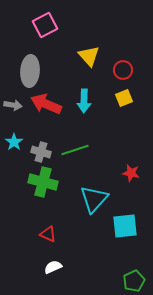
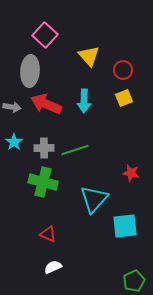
pink square: moved 10 px down; rotated 20 degrees counterclockwise
gray arrow: moved 1 px left, 2 px down
gray cross: moved 3 px right, 4 px up; rotated 18 degrees counterclockwise
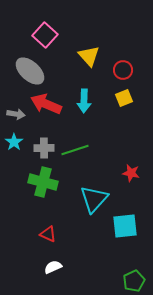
gray ellipse: rotated 52 degrees counterclockwise
gray arrow: moved 4 px right, 7 px down
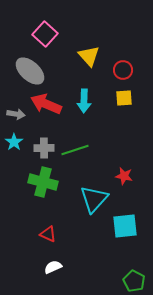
pink square: moved 1 px up
yellow square: rotated 18 degrees clockwise
red star: moved 7 px left, 3 px down
green pentagon: rotated 20 degrees counterclockwise
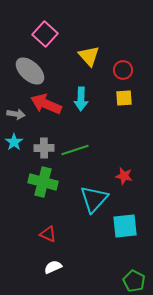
cyan arrow: moved 3 px left, 2 px up
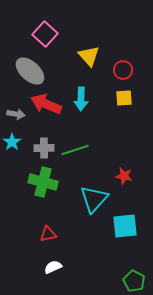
cyan star: moved 2 px left
red triangle: rotated 36 degrees counterclockwise
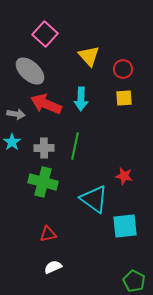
red circle: moved 1 px up
green line: moved 4 px up; rotated 60 degrees counterclockwise
cyan triangle: rotated 36 degrees counterclockwise
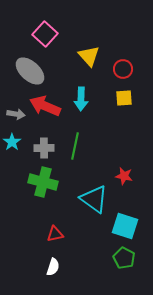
red arrow: moved 1 px left, 2 px down
cyan square: rotated 24 degrees clockwise
red triangle: moved 7 px right
white semicircle: rotated 132 degrees clockwise
green pentagon: moved 10 px left, 23 px up
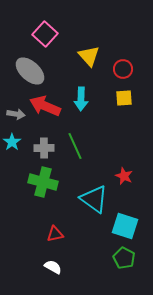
green line: rotated 36 degrees counterclockwise
red star: rotated 12 degrees clockwise
white semicircle: rotated 78 degrees counterclockwise
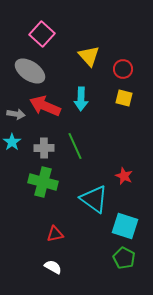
pink square: moved 3 px left
gray ellipse: rotated 8 degrees counterclockwise
yellow square: rotated 18 degrees clockwise
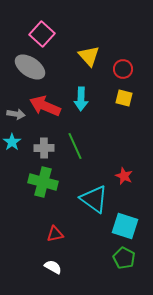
gray ellipse: moved 4 px up
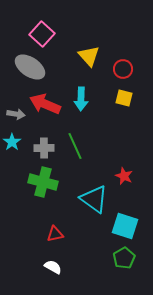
red arrow: moved 2 px up
green pentagon: rotated 15 degrees clockwise
